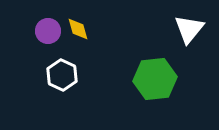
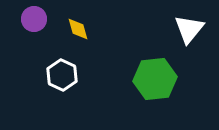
purple circle: moved 14 px left, 12 px up
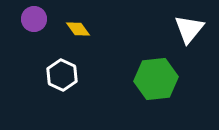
yellow diamond: rotated 20 degrees counterclockwise
green hexagon: moved 1 px right
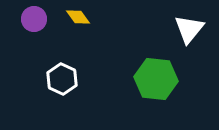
yellow diamond: moved 12 px up
white hexagon: moved 4 px down
green hexagon: rotated 12 degrees clockwise
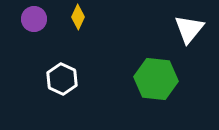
yellow diamond: rotated 60 degrees clockwise
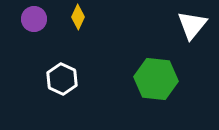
white triangle: moved 3 px right, 4 px up
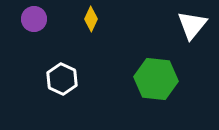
yellow diamond: moved 13 px right, 2 px down
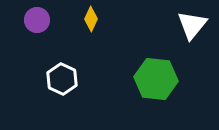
purple circle: moved 3 px right, 1 px down
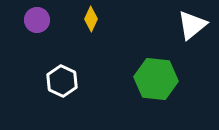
white triangle: rotated 12 degrees clockwise
white hexagon: moved 2 px down
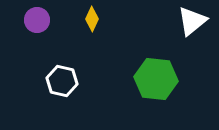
yellow diamond: moved 1 px right
white triangle: moved 4 px up
white hexagon: rotated 12 degrees counterclockwise
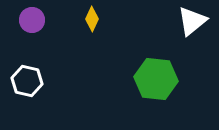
purple circle: moved 5 px left
white hexagon: moved 35 px left
